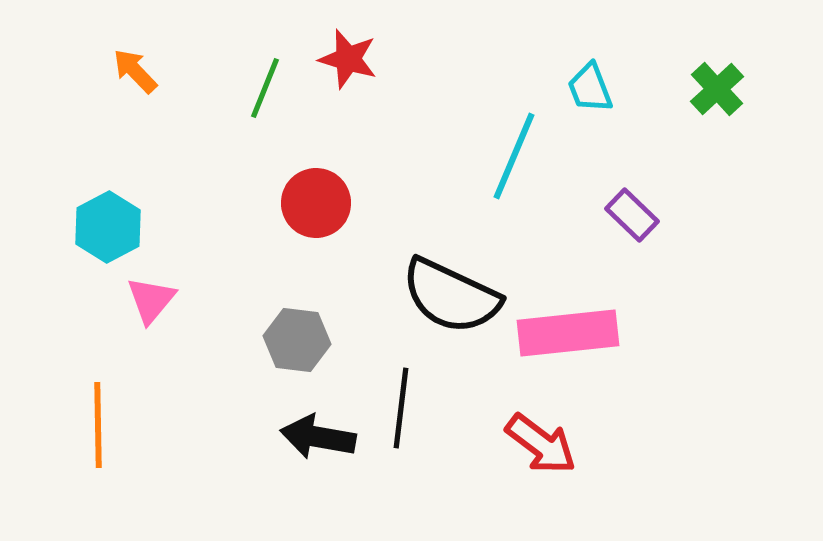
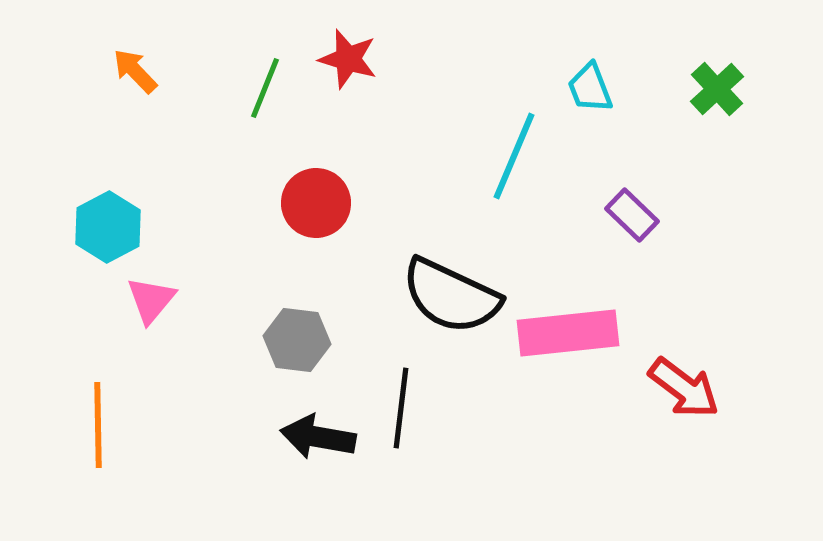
red arrow: moved 143 px right, 56 px up
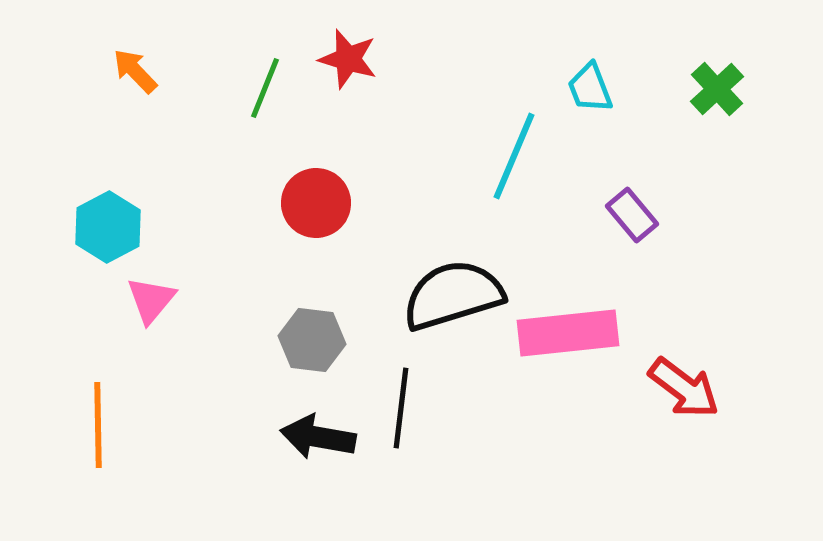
purple rectangle: rotated 6 degrees clockwise
black semicircle: moved 2 px right, 1 px up; rotated 138 degrees clockwise
gray hexagon: moved 15 px right
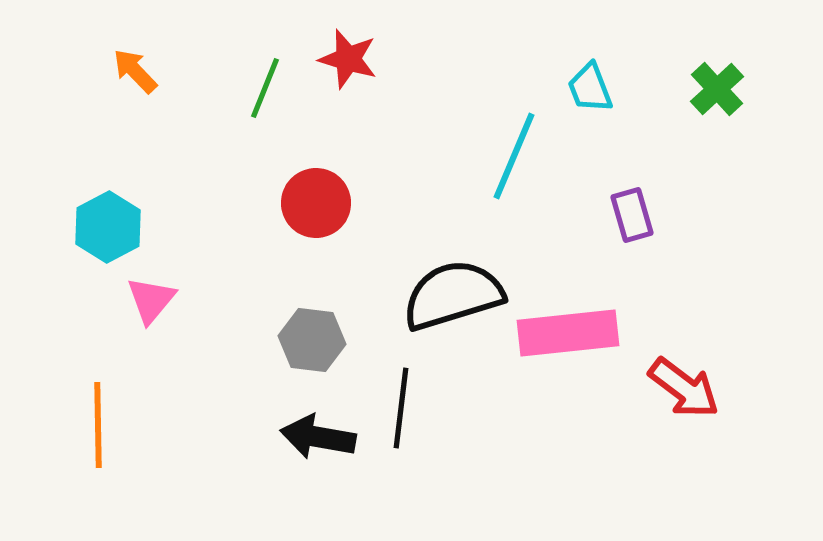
purple rectangle: rotated 24 degrees clockwise
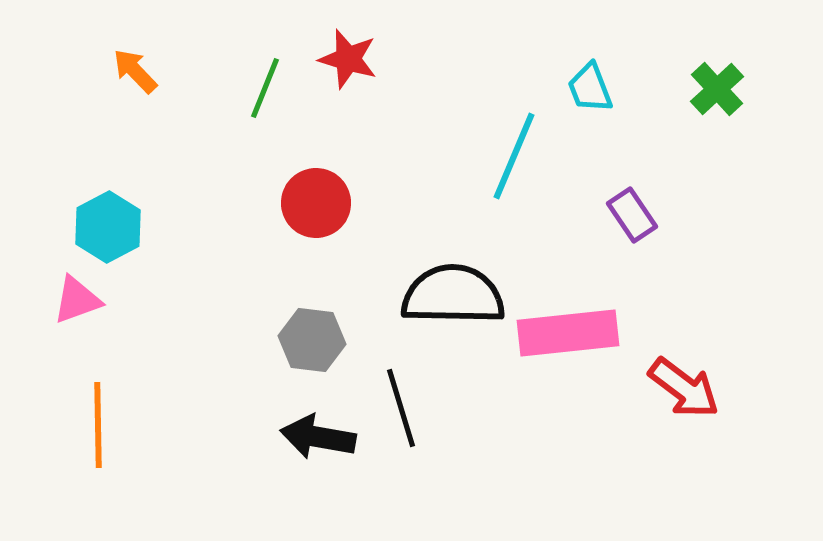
purple rectangle: rotated 18 degrees counterclockwise
black semicircle: rotated 18 degrees clockwise
pink triangle: moved 74 px left; rotated 30 degrees clockwise
black line: rotated 24 degrees counterclockwise
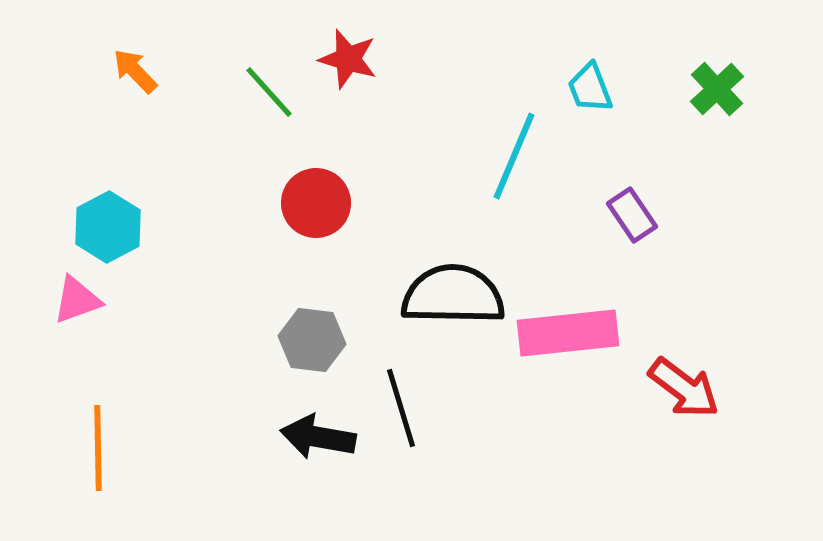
green line: moved 4 px right, 4 px down; rotated 64 degrees counterclockwise
orange line: moved 23 px down
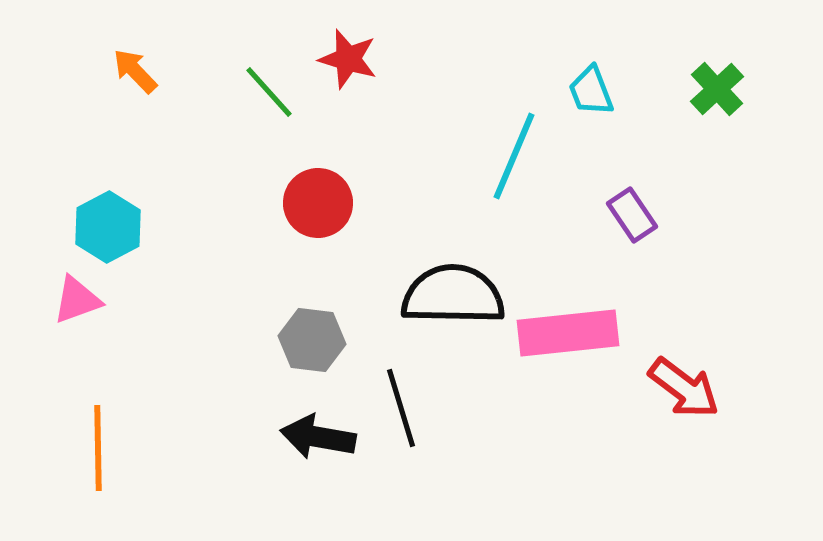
cyan trapezoid: moved 1 px right, 3 px down
red circle: moved 2 px right
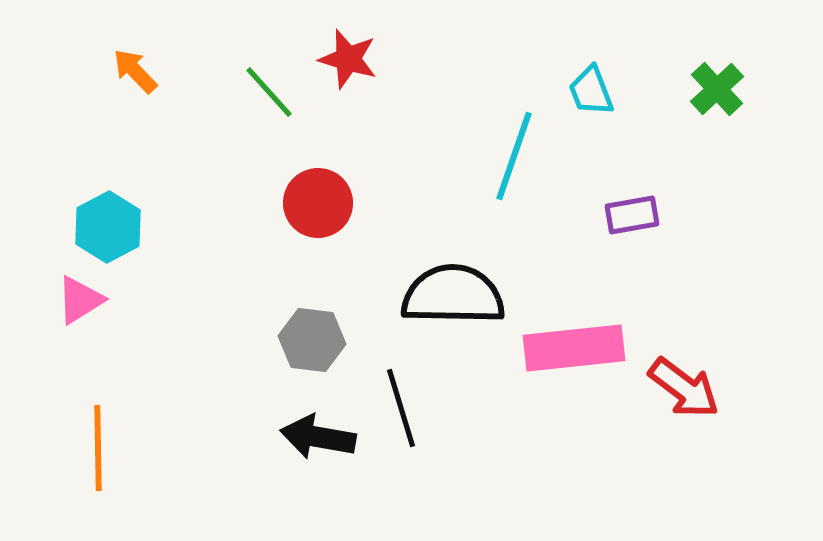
cyan line: rotated 4 degrees counterclockwise
purple rectangle: rotated 66 degrees counterclockwise
pink triangle: moved 3 px right; rotated 12 degrees counterclockwise
pink rectangle: moved 6 px right, 15 px down
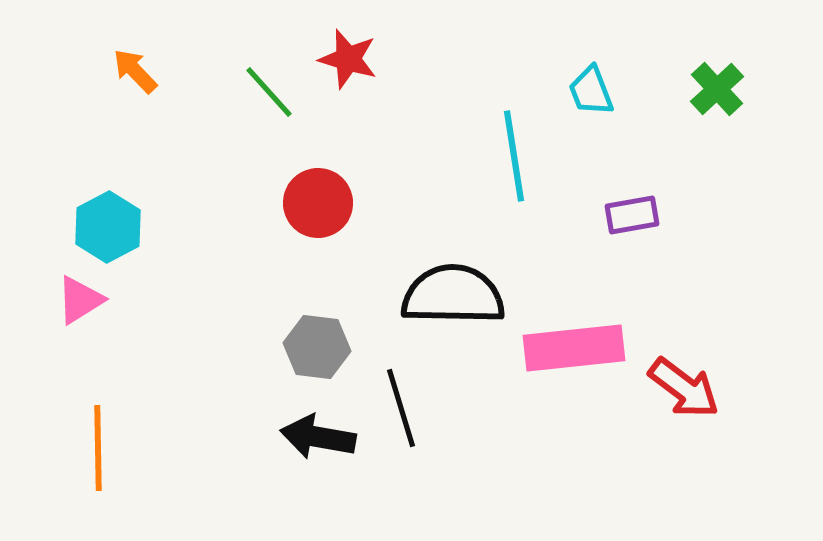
cyan line: rotated 28 degrees counterclockwise
gray hexagon: moved 5 px right, 7 px down
